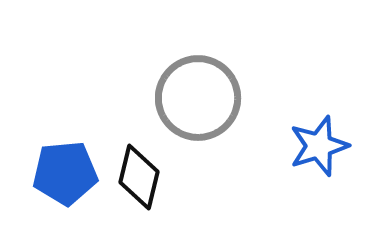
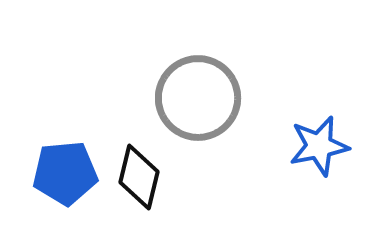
blue star: rotated 6 degrees clockwise
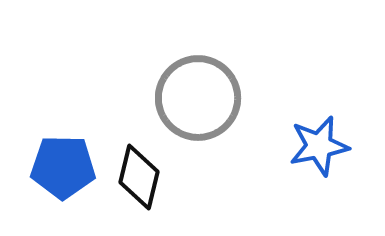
blue pentagon: moved 2 px left, 6 px up; rotated 6 degrees clockwise
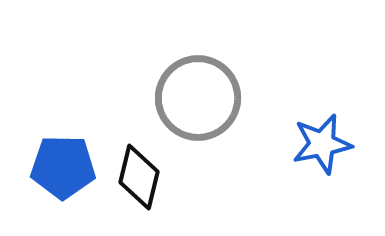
blue star: moved 3 px right, 2 px up
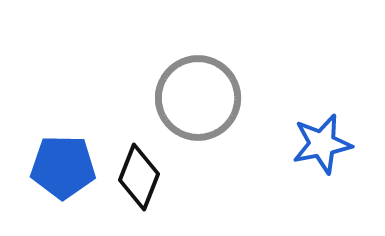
black diamond: rotated 8 degrees clockwise
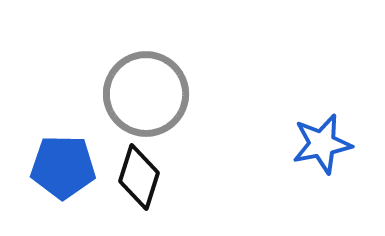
gray circle: moved 52 px left, 4 px up
black diamond: rotated 4 degrees counterclockwise
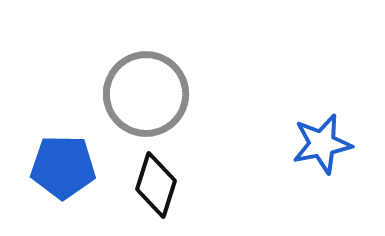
black diamond: moved 17 px right, 8 px down
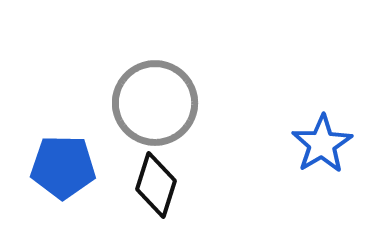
gray circle: moved 9 px right, 9 px down
blue star: rotated 20 degrees counterclockwise
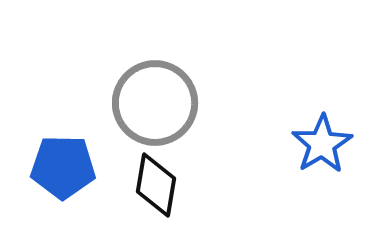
black diamond: rotated 8 degrees counterclockwise
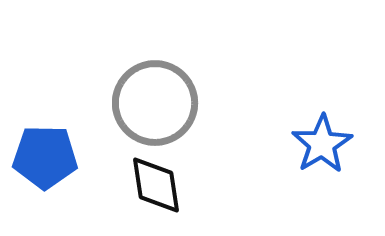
blue pentagon: moved 18 px left, 10 px up
black diamond: rotated 18 degrees counterclockwise
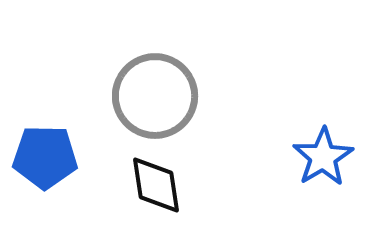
gray circle: moved 7 px up
blue star: moved 1 px right, 13 px down
